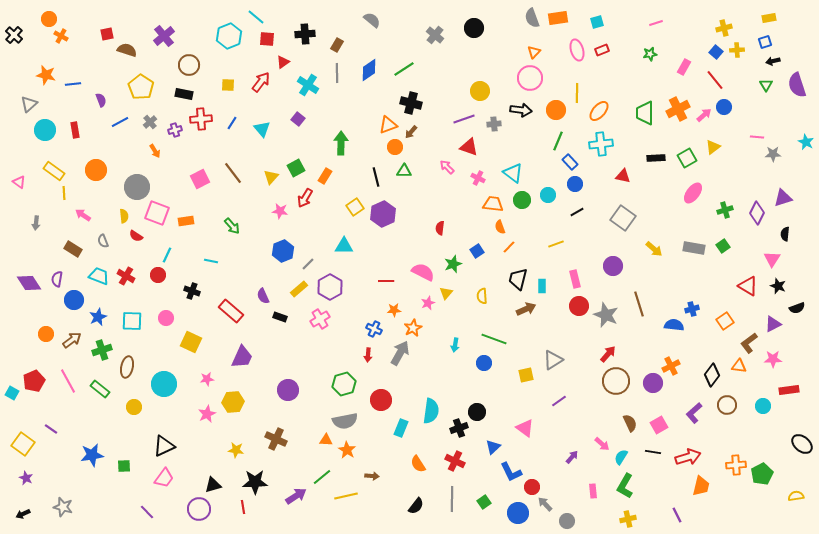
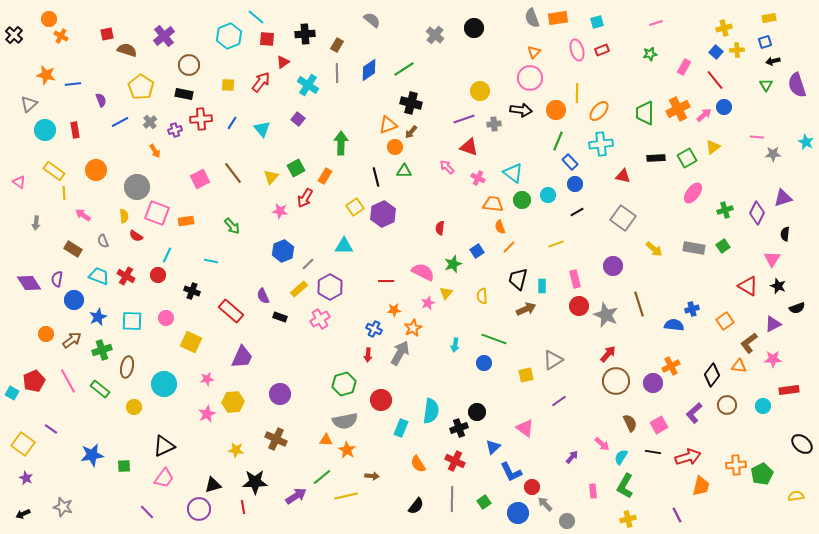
purple circle at (288, 390): moved 8 px left, 4 px down
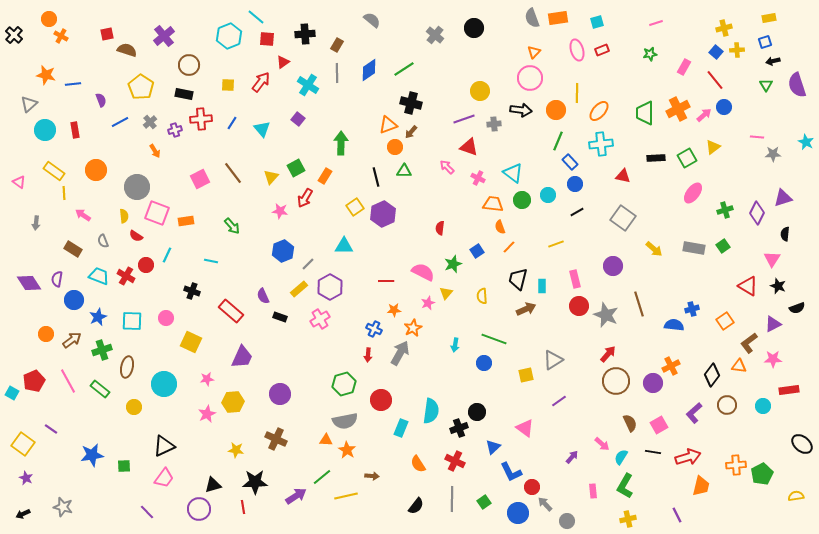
red circle at (158, 275): moved 12 px left, 10 px up
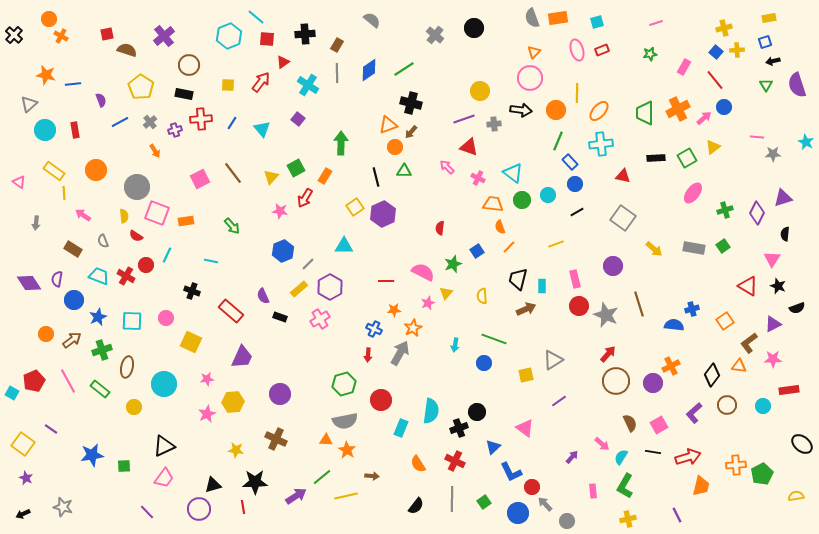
pink arrow at (704, 115): moved 3 px down
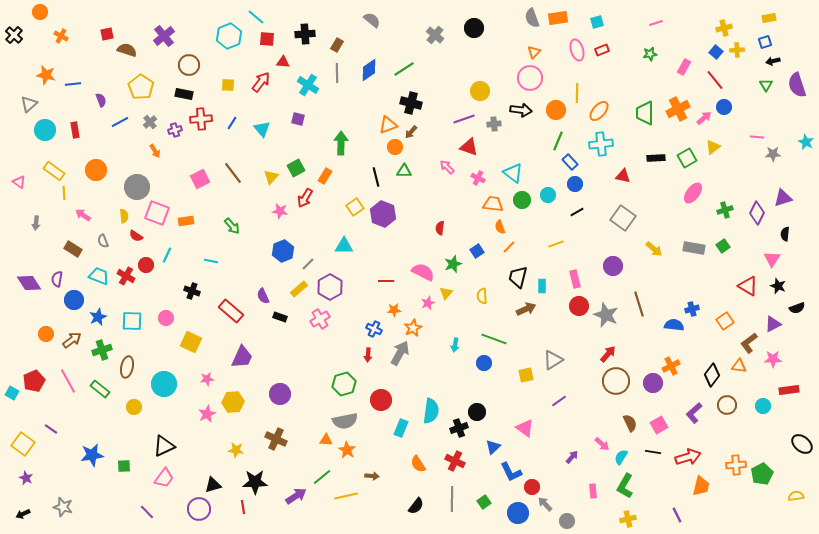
orange circle at (49, 19): moved 9 px left, 7 px up
red triangle at (283, 62): rotated 40 degrees clockwise
purple square at (298, 119): rotated 24 degrees counterclockwise
purple hexagon at (383, 214): rotated 15 degrees counterclockwise
black trapezoid at (518, 279): moved 2 px up
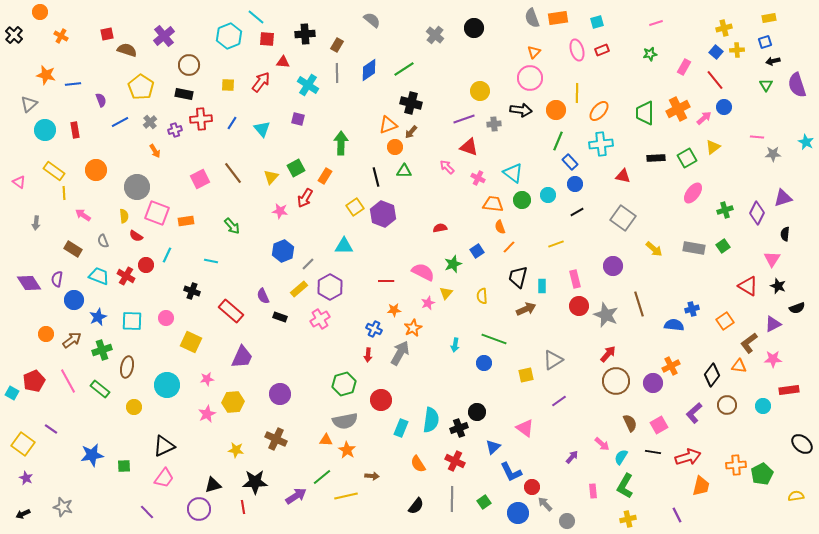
red semicircle at (440, 228): rotated 72 degrees clockwise
cyan circle at (164, 384): moved 3 px right, 1 px down
cyan semicircle at (431, 411): moved 9 px down
